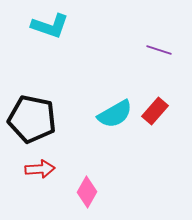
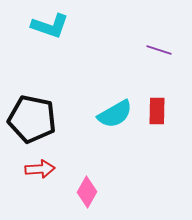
red rectangle: moved 2 px right; rotated 40 degrees counterclockwise
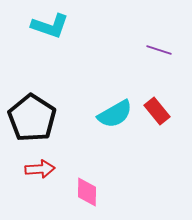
red rectangle: rotated 40 degrees counterclockwise
black pentagon: moved 1 px up; rotated 21 degrees clockwise
pink diamond: rotated 28 degrees counterclockwise
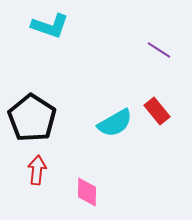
purple line: rotated 15 degrees clockwise
cyan semicircle: moved 9 px down
red arrow: moved 3 px left, 1 px down; rotated 80 degrees counterclockwise
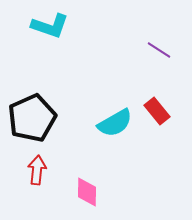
black pentagon: rotated 15 degrees clockwise
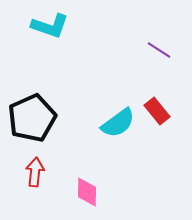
cyan semicircle: moved 3 px right; rotated 6 degrees counterclockwise
red arrow: moved 2 px left, 2 px down
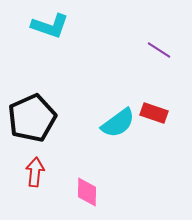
red rectangle: moved 3 px left, 2 px down; rotated 32 degrees counterclockwise
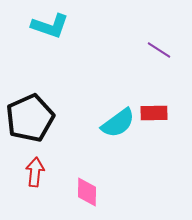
red rectangle: rotated 20 degrees counterclockwise
black pentagon: moved 2 px left
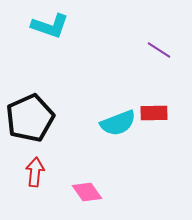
cyan semicircle: rotated 15 degrees clockwise
pink diamond: rotated 36 degrees counterclockwise
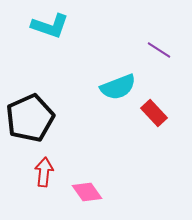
red rectangle: rotated 48 degrees clockwise
cyan semicircle: moved 36 px up
red arrow: moved 9 px right
